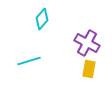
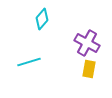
cyan line: moved 1 px down
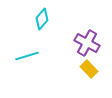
cyan line: moved 2 px left, 6 px up
yellow rectangle: rotated 54 degrees counterclockwise
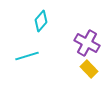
cyan diamond: moved 1 px left, 2 px down
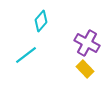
cyan line: moved 1 px left, 1 px up; rotated 20 degrees counterclockwise
yellow rectangle: moved 4 px left
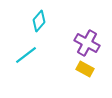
cyan diamond: moved 2 px left
yellow rectangle: rotated 18 degrees counterclockwise
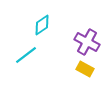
cyan diamond: moved 3 px right, 4 px down; rotated 15 degrees clockwise
purple cross: moved 1 px up
